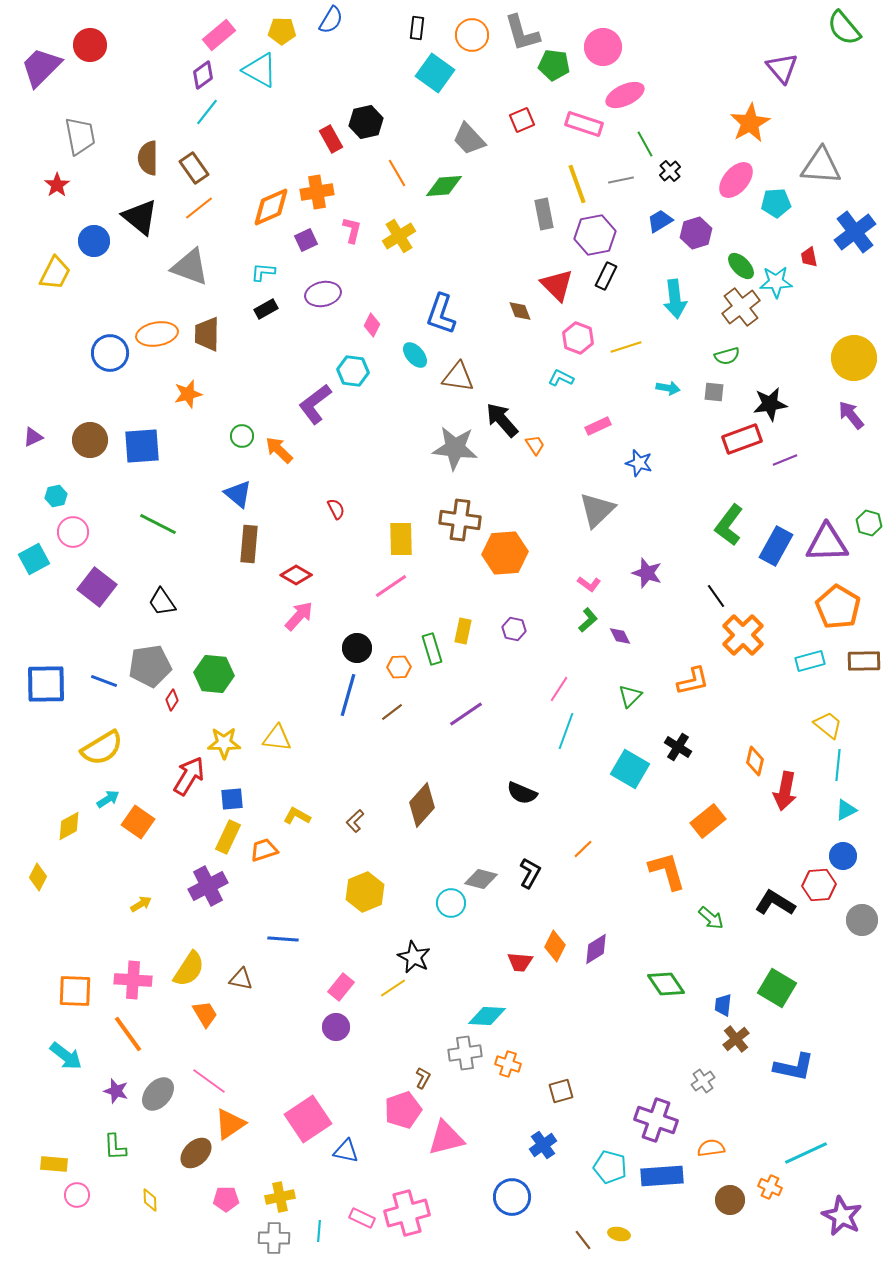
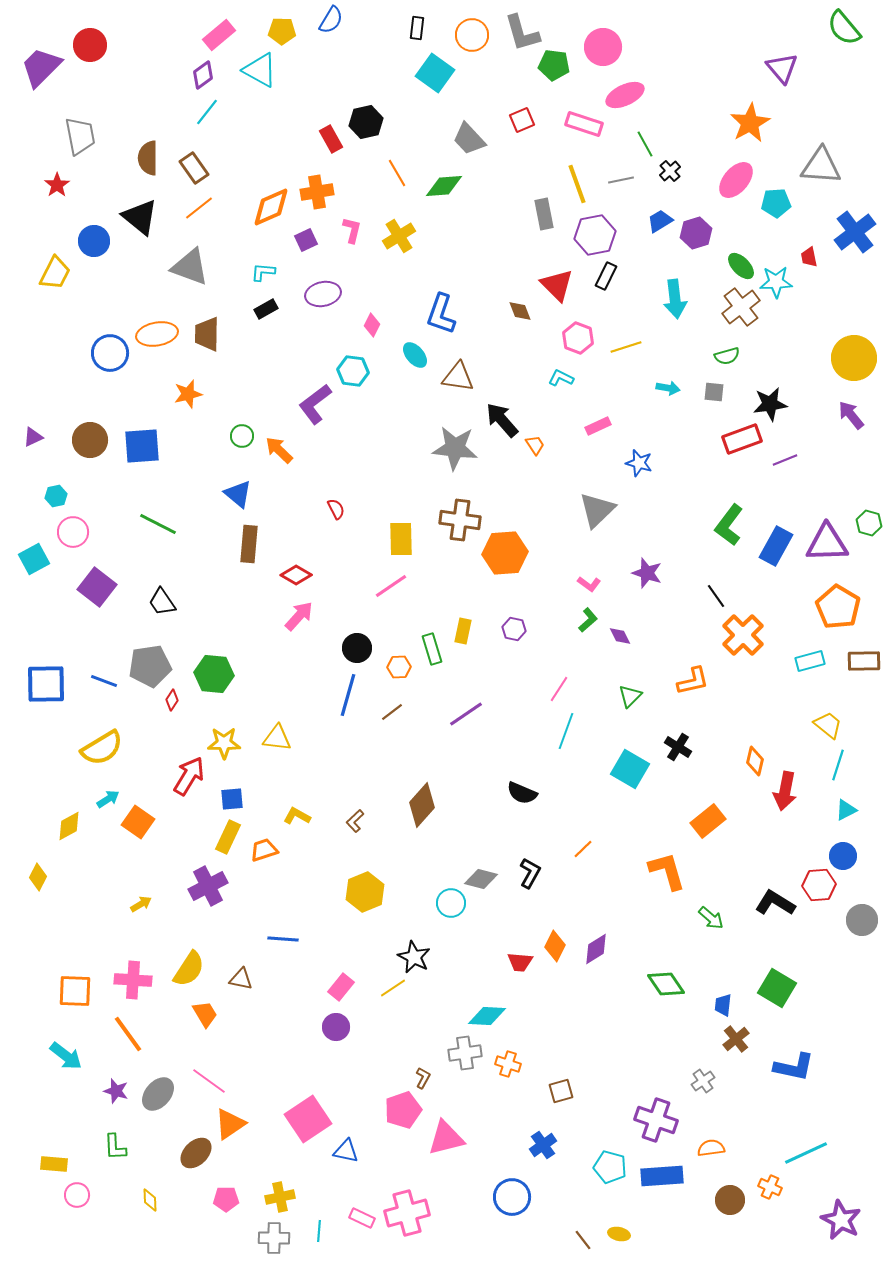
cyan line at (838, 765): rotated 12 degrees clockwise
purple star at (842, 1216): moved 1 px left, 4 px down
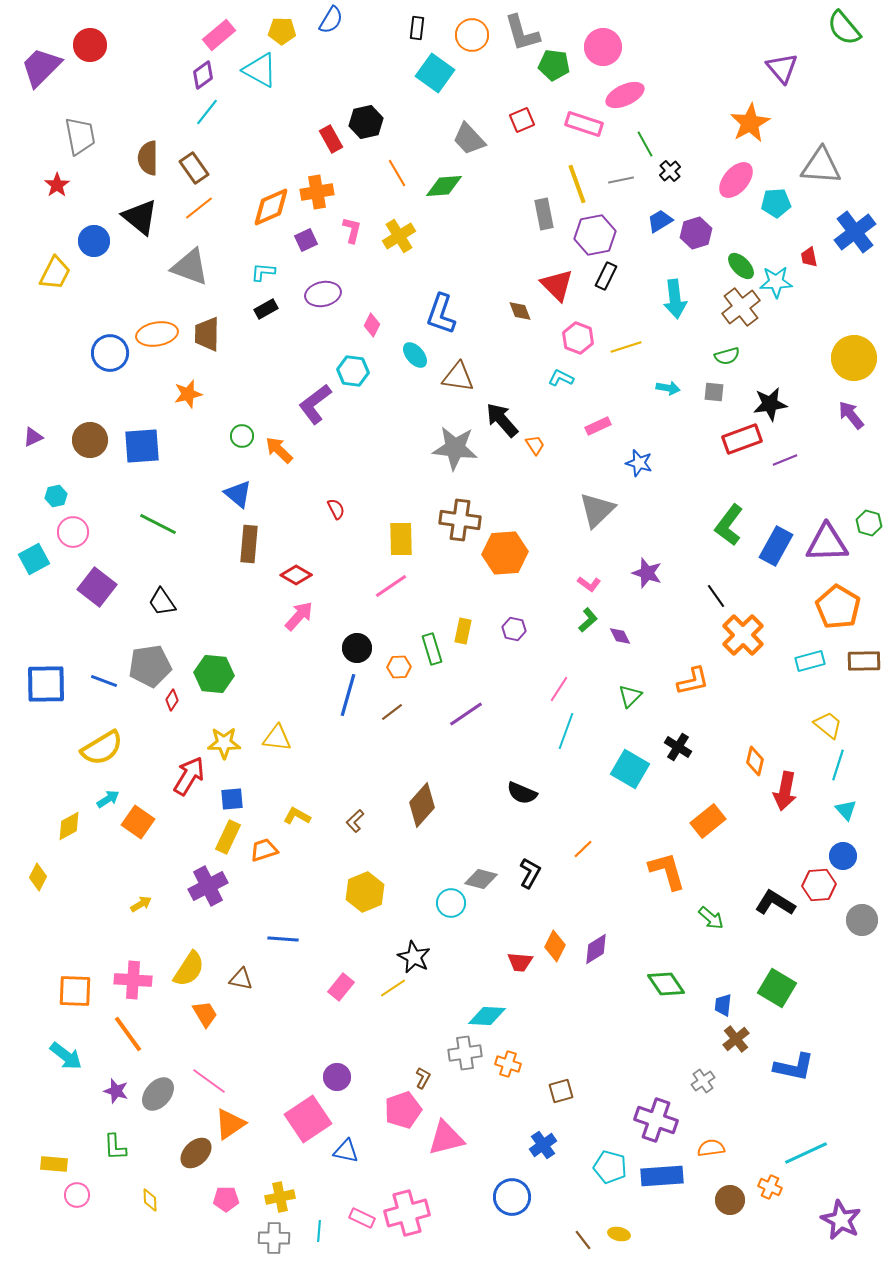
cyan triangle at (846, 810): rotated 45 degrees counterclockwise
purple circle at (336, 1027): moved 1 px right, 50 px down
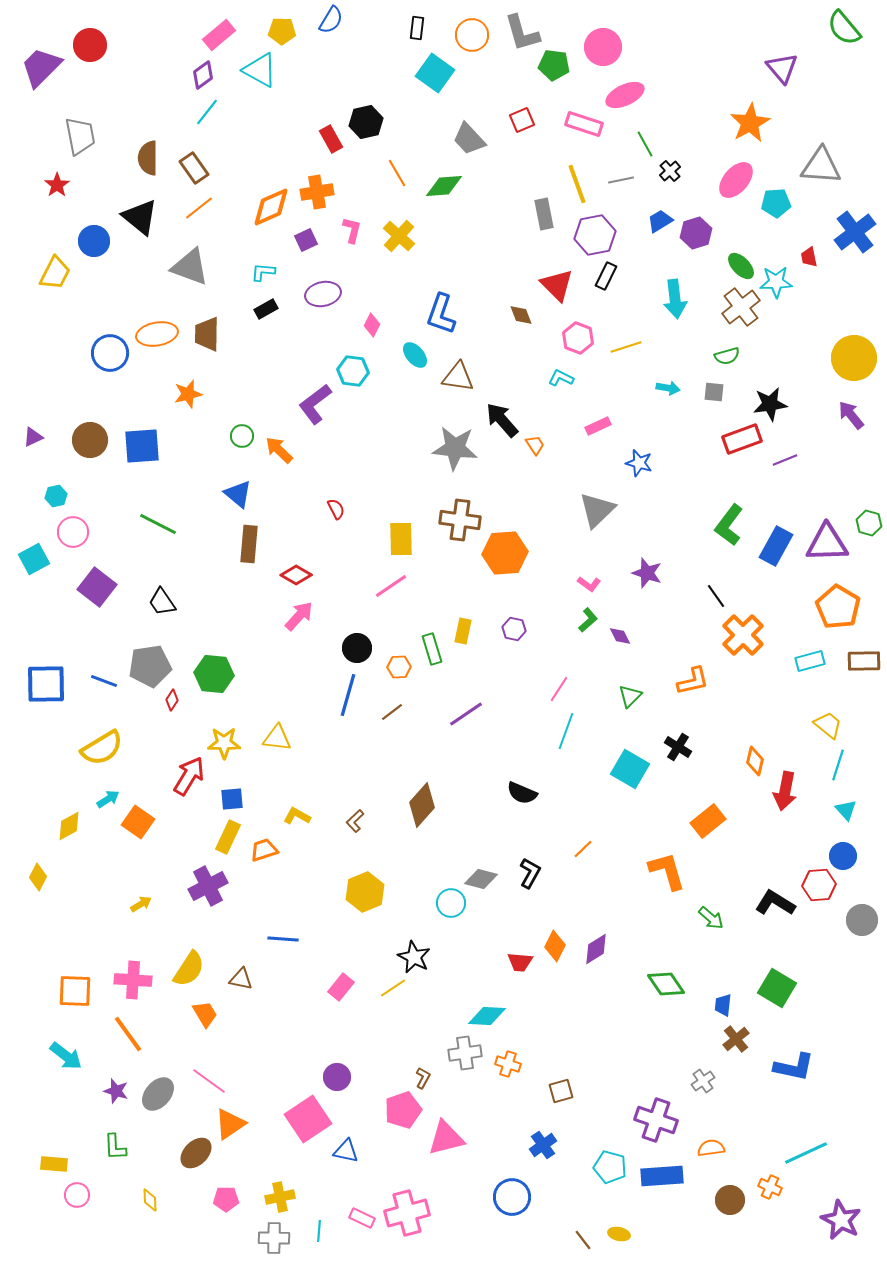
yellow cross at (399, 236): rotated 16 degrees counterclockwise
brown diamond at (520, 311): moved 1 px right, 4 px down
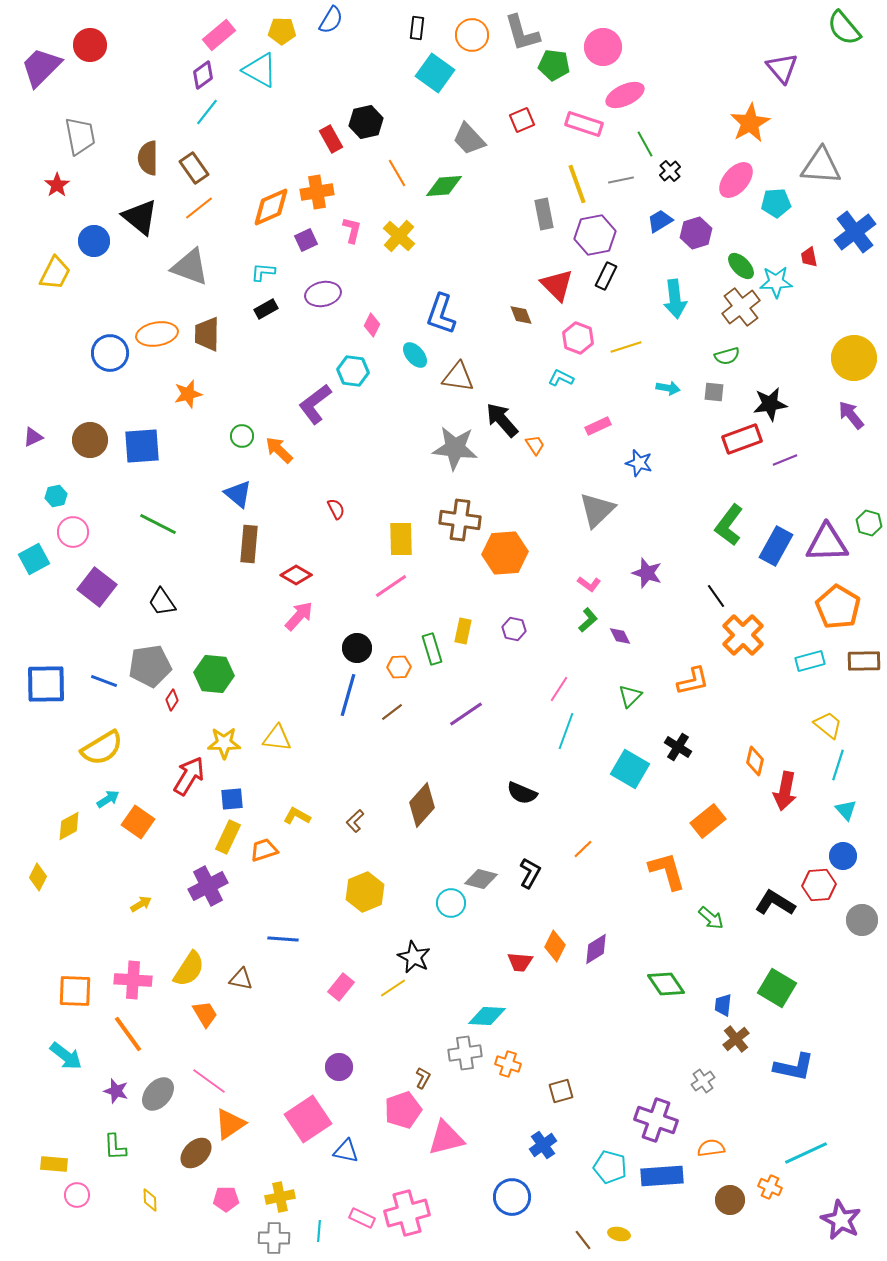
purple circle at (337, 1077): moved 2 px right, 10 px up
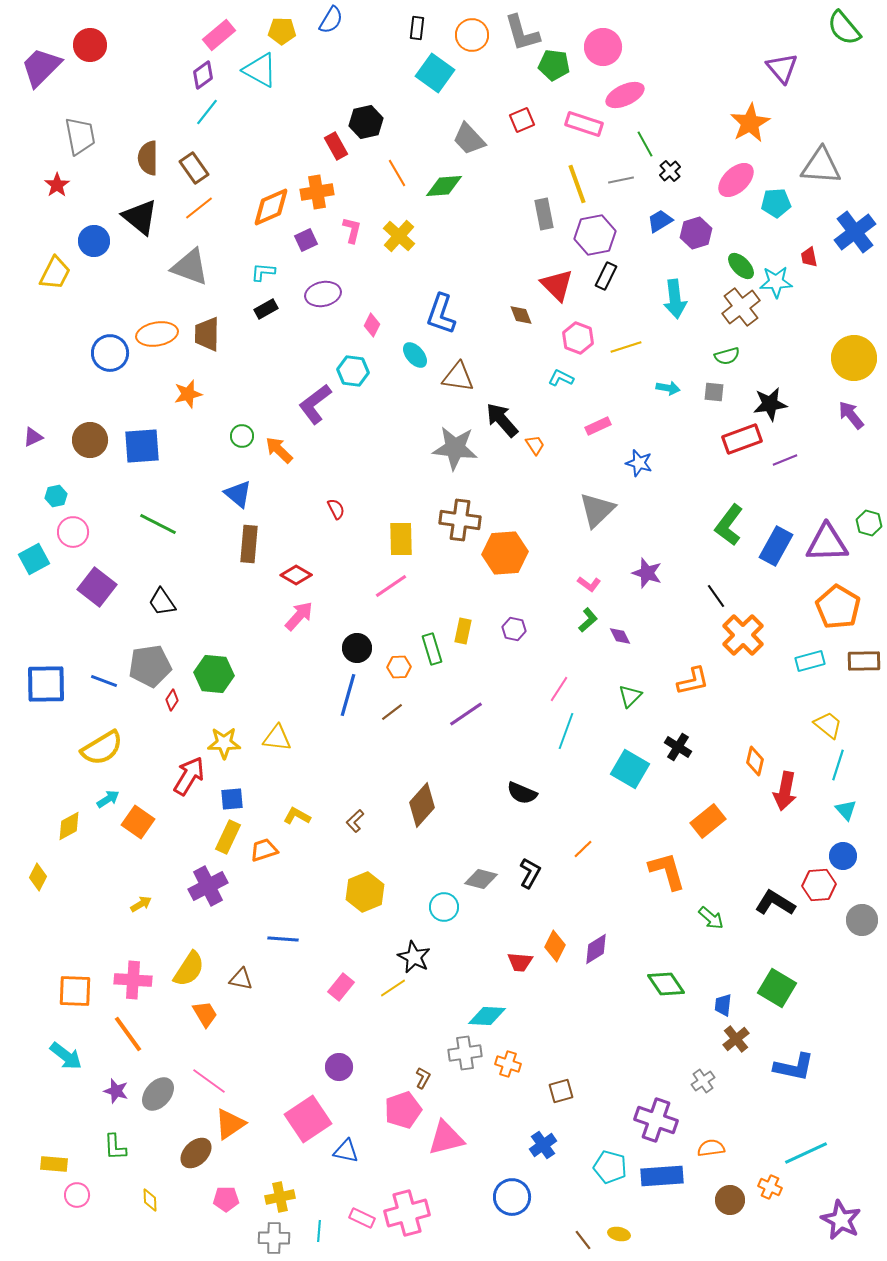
red rectangle at (331, 139): moved 5 px right, 7 px down
pink ellipse at (736, 180): rotated 6 degrees clockwise
cyan circle at (451, 903): moved 7 px left, 4 px down
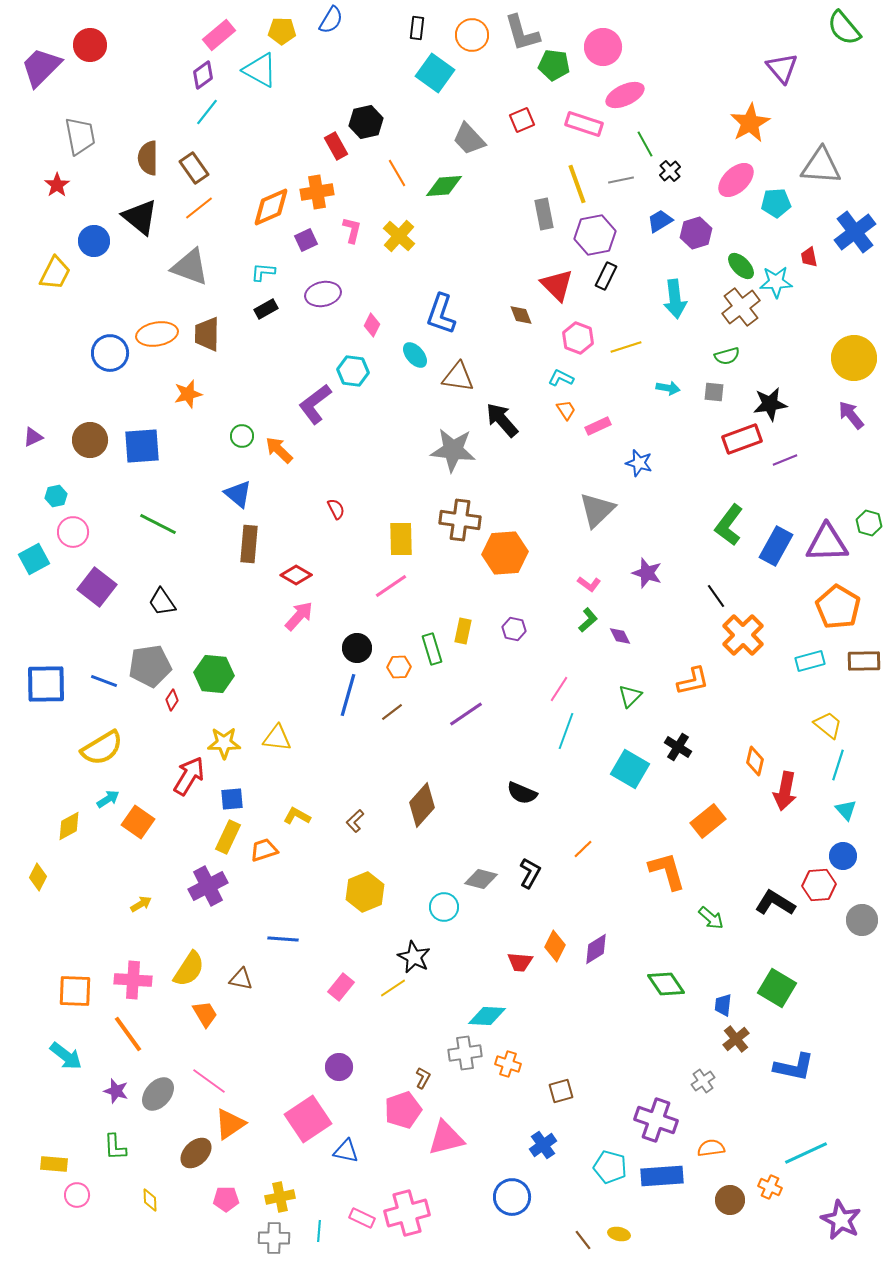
orange trapezoid at (535, 445): moved 31 px right, 35 px up
gray star at (455, 448): moved 2 px left, 2 px down
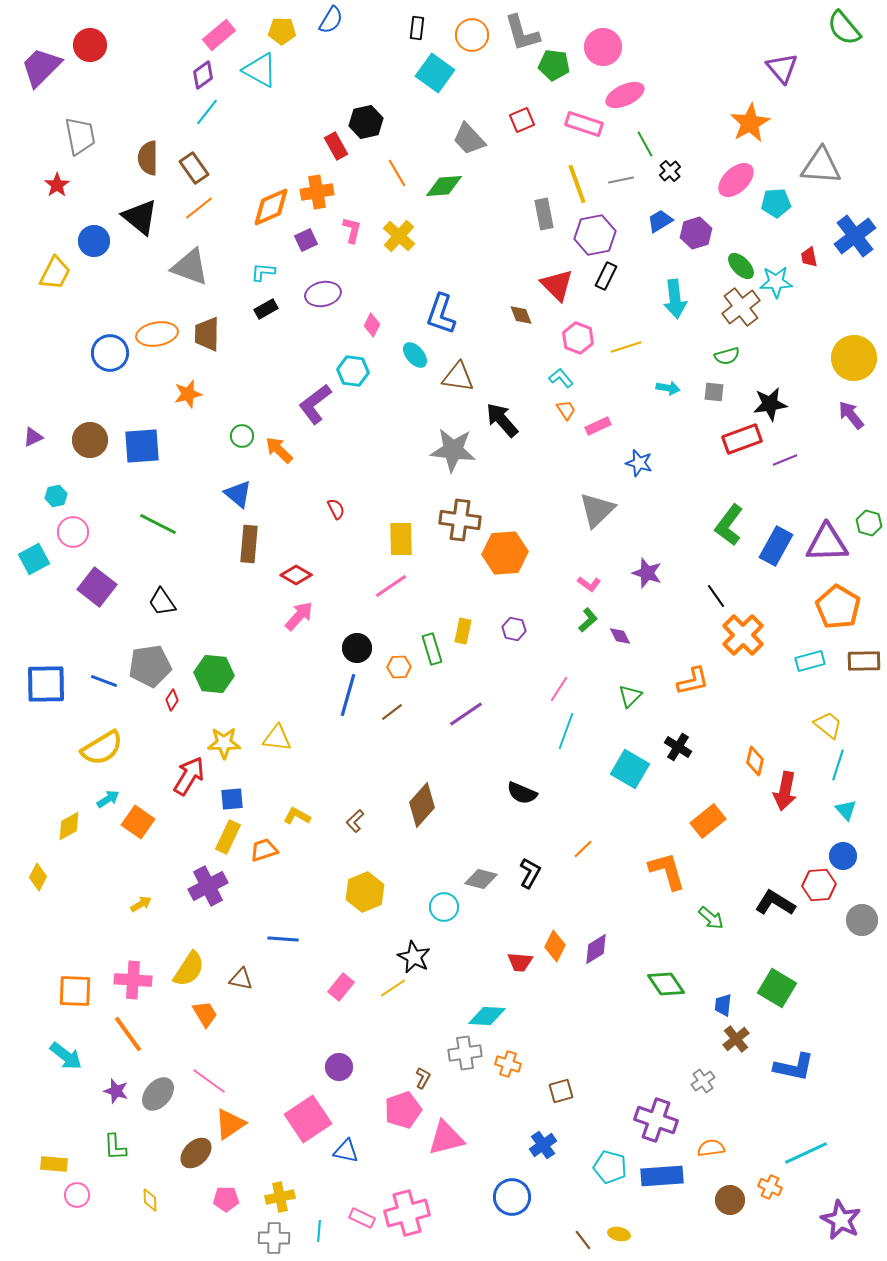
blue cross at (855, 232): moved 4 px down
cyan L-shape at (561, 378): rotated 25 degrees clockwise
